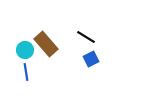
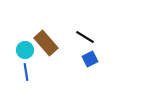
black line: moved 1 px left
brown rectangle: moved 1 px up
blue square: moved 1 px left
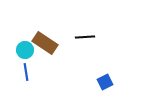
black line: rotated 36 degrees counterclockwise
brown rectangle: moved 1 px left; rotated 15 degrees counterclockwise
blue square: moved 15 px right, 23 px down
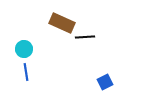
brown rectangle: moved 17 px right, 20 px up; rotated 10 degrees counterclockwise
cyan circle: moved 1 px left, 1 px up
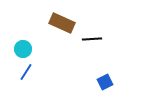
black line: moved 7 px right, 2 px down
cyan circle: moved 1 px left
blue line: rotated 42 degrees clockwise
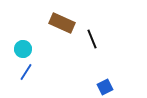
black line: rotated 72 degrees clockwise
blue square: moved 5 px down
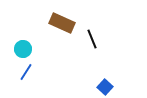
blue square: rotated 21 degrees counterclockwise
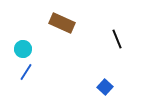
black line: moved 25 px right
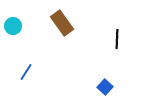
brown rectangle: rotated 30 degrees clockwise
black line: rotated 24 degrees clockwise
cyan circle: moved 10 px left, 23 px up
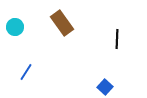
cyan circle: moved 2 px right, 1 px down
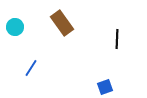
blue line: moved 5 px right, 4 px up
blue square: rotated 28 degrees clockwise
